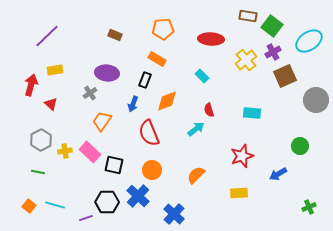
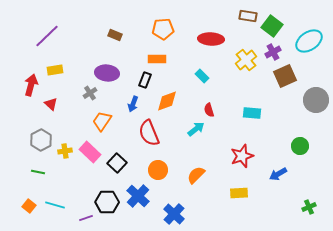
orange rectangle at (157, 59): rotated 30 degrees counterclockwise
black square at (114, 165): moved 3 px right, 2 px up; rotated 30 degrees clockwise
orange circle at (152, 170): moved 6 px right
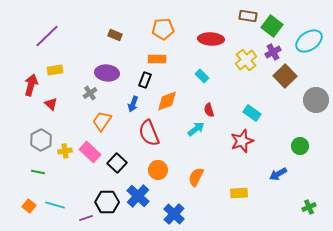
brown square at (285, 76): rotated 20 degrees counterclockwise
cyan rectangle at (252, 113): rotated 30 degrees clockwise
red star at (242, 156): moved 15 px up
orange semicircle at (196, 175): moved 2 px down; rotated 18 degrees counterclockwise
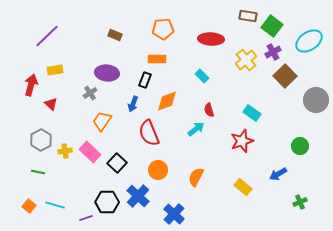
yellow rectangle at (239, 193): moved 4 px right, 6 px up; rotated 42 degrees clockwise
green cross at (309, 207): moved 9 px left, 5 px up
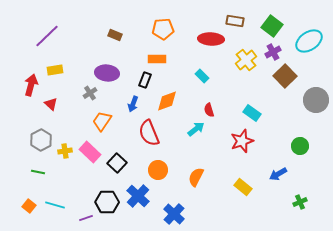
brown rectangle at (248, 16): moved 13 px left, 5 px down
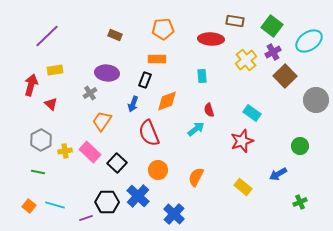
cyan rectangle at (202, 76): rotated 40 degrees clockwise
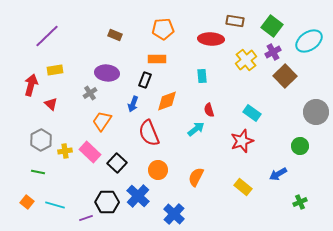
gray circle at (316, 100): moved 12 px down
orange square at (29, 206): moved 2 px left, 4 px up
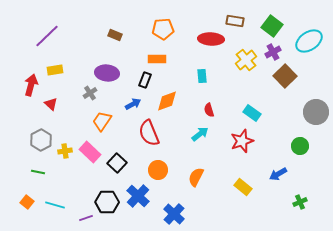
blue arrow at (133, 104): rotated 140 degrees counterclockwise
cyan arrow at (196, 129): moved 4 px right, 5 px down
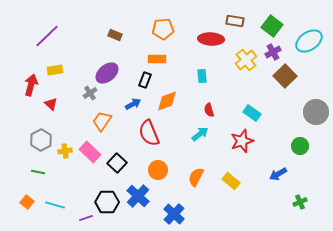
purple ellipse at (107, 73): rotated 45 degrees counterclockwise
yellow rectangle at (243, 187): moved 12 px left, 6 px up
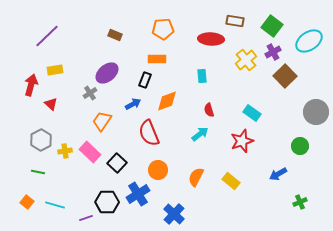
blue cross at (138, 196): moved 2 px up; rotated 15 degrees clockwise
